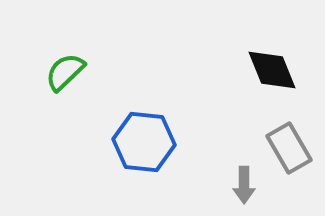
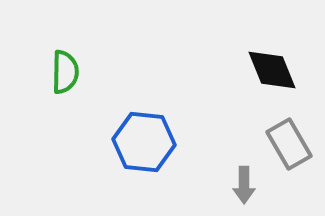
green semicircle: rotated 135 degrees clockwise
gray rectangle: moved 4 px up
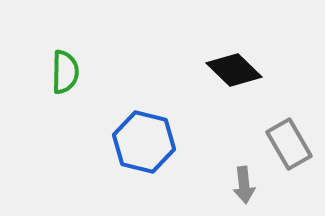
black diamond: moved 38 px left; rotated 24 degrees counterclockwise
blue hexagon: rotated 8 degrees clockwise
gray arrow: rotated 6 degrees counterclockwise
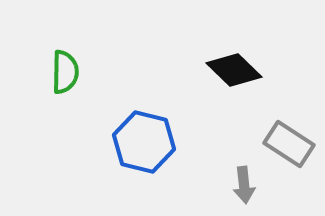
gray rectangle: rotated 27 degrees counterclockwise
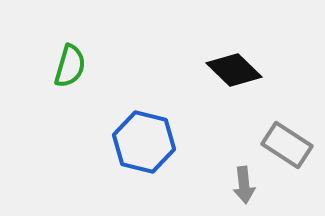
green semicircle: moved 5 px right, 6 px up; rotated 15 degrees clockwise
gray rectangle: moved 2 px left, 1 px down
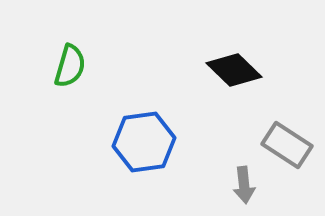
blue hexagon: rotated 22 degrees counterclockwise
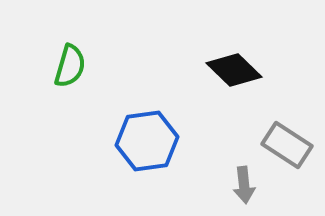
blue hexagon: moved 3 px right, 1 px up
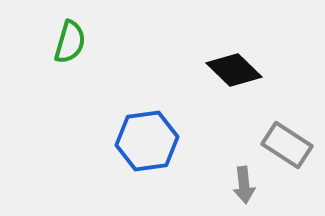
green semicircle: moved 24 px up
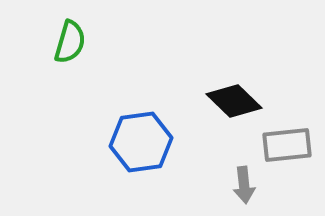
black diamond: moved 31 px down
blue hexagon: moved 6 px left, 1 px down
gray rectangle: rotated 39 degrees counterclockwise
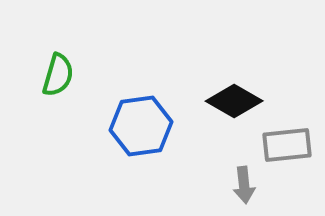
green semicircle: moved 12 px left, 33 px down
black diamond: rotated 14 degrees counterclockwise
blue hexagon: moved 16 px up
